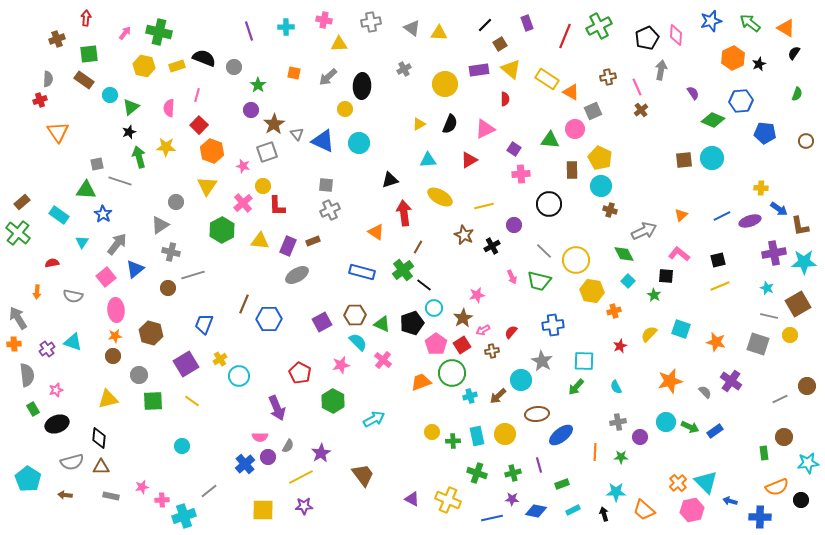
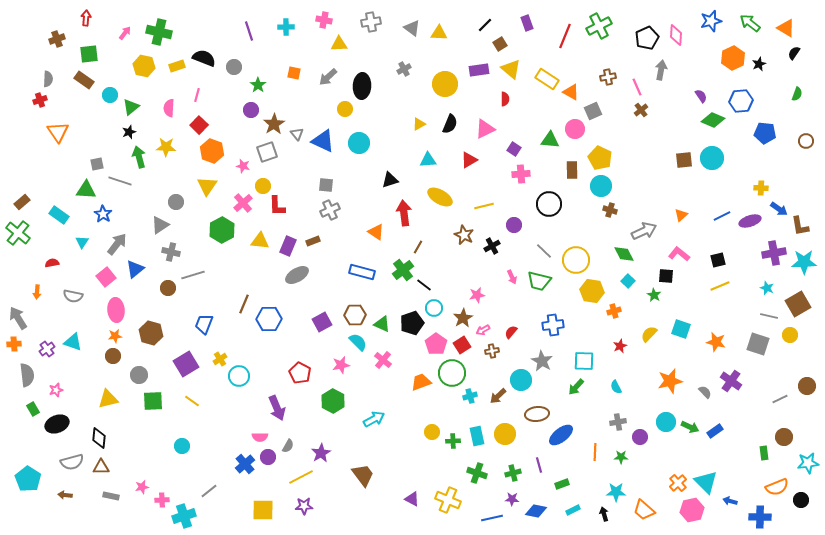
purple semicircle at (693, 93): moved 8 px right, 3 px down
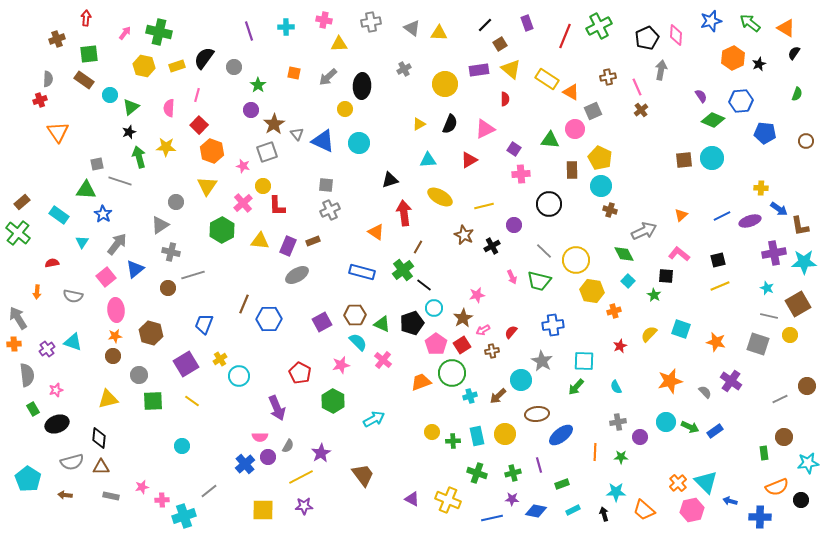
black semicircle at (204, 58): rotated 75 degrees counterclockwise
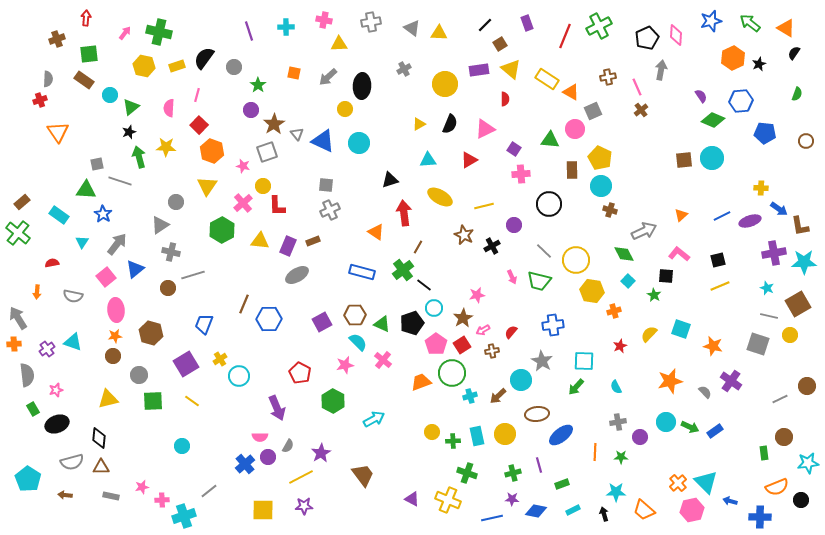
orange star at (716, 342): moved 3 px left, 4 px down
pink star at (341, 365): moved 4 px right
green cross at (477, 473): moved 10 px left
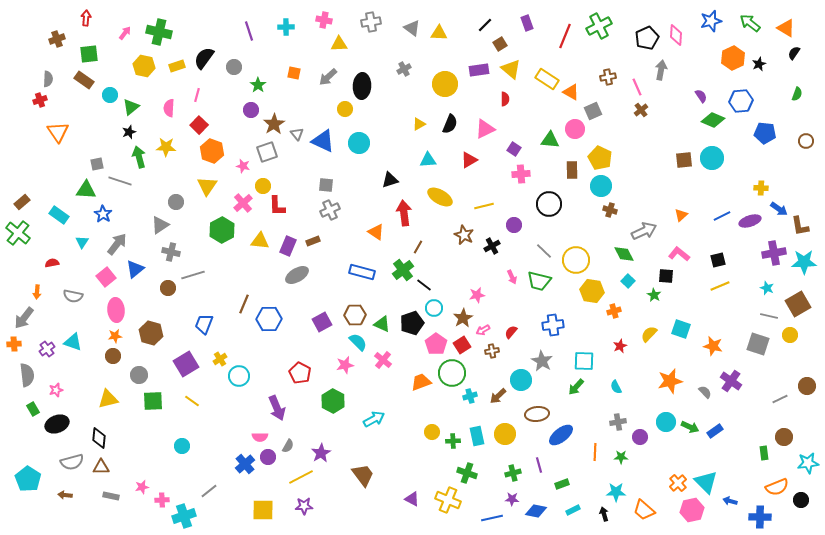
gray arrow at (18, 318): moved 6 px right; rotated 110 degrees counterclockwise
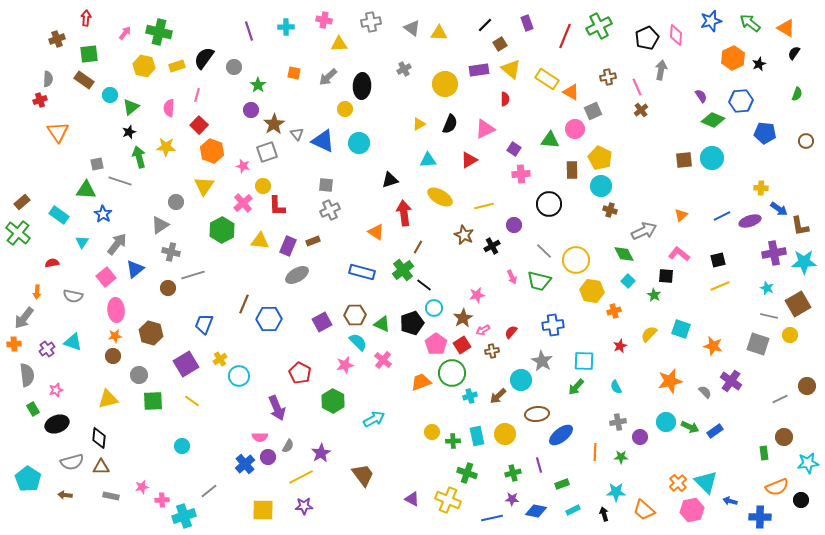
yellow triangle at (207, 186): moved 3 px left
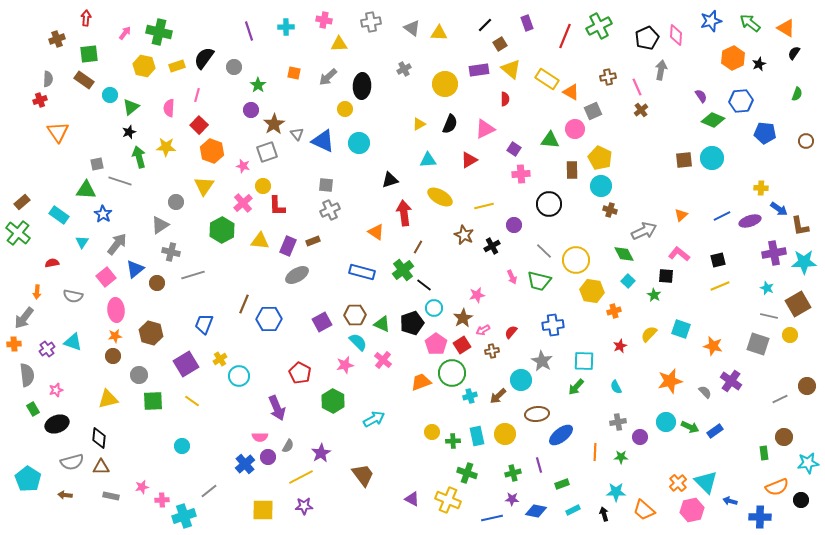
brown circle at (168, 288): moved 11 px left, 5 px up
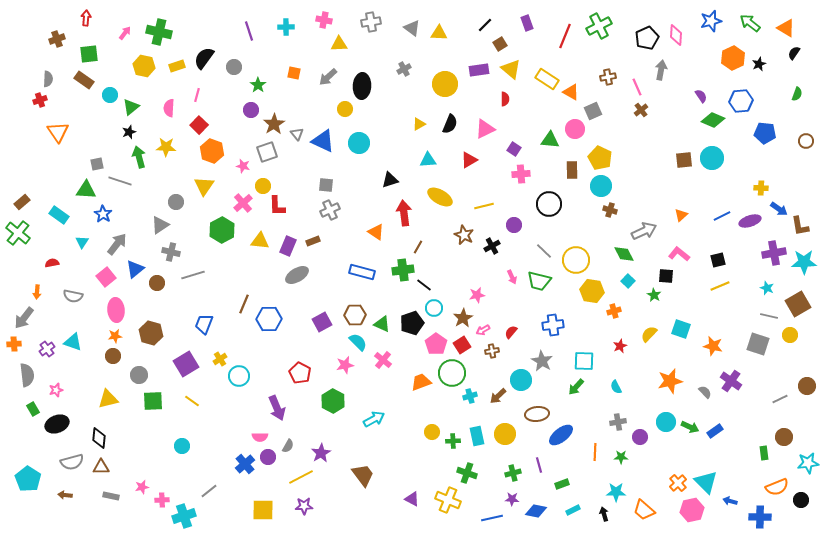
green cross at (403, 270): rotated 30 degrees clockwise
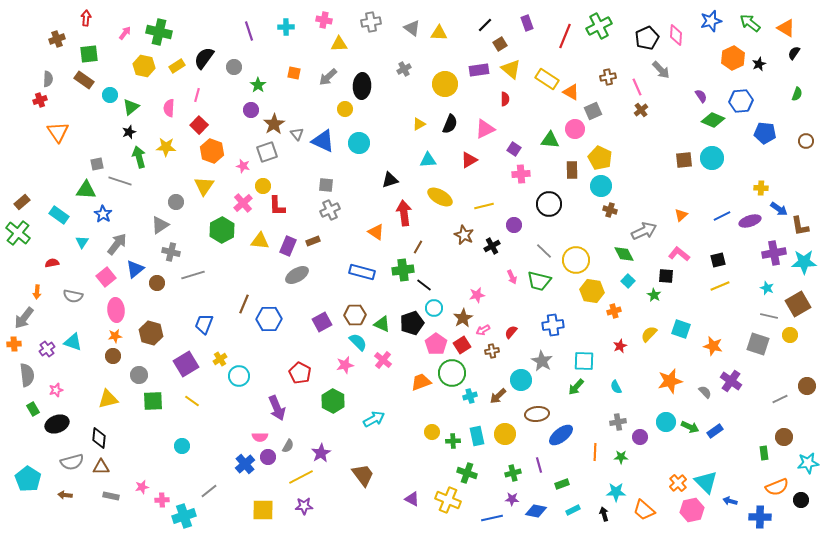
yellow rectangle at (177, 66): rotated 14 degrees counterclockwise
gray arrow at (661, 70): rotated 126 degrees clockwise
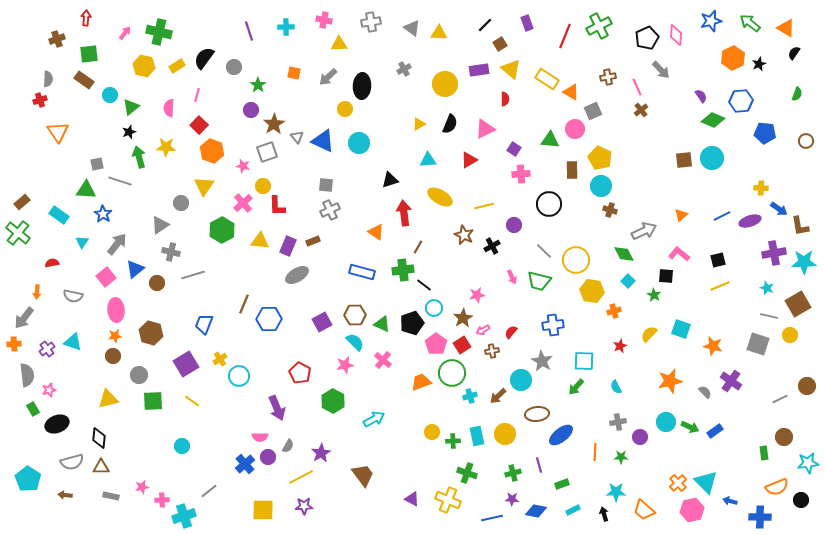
gray triangle at (297, 134): moved 3 px down
gray circle at (176, 202): moved 5 px right, 1 px down
cyan semicircle at (358, 342): moved 3 px left
pink star at (56, 390): moved 7 px left
